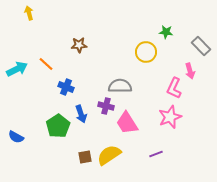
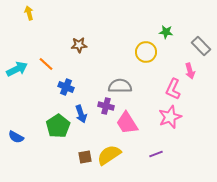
pink L-shape: moved 1 px left, 1 px down
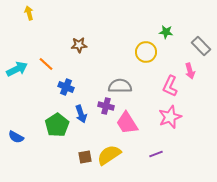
pink L-shape: moved 3 px left, 3 px up
green pentagon: moved 1 px left, 1 px up
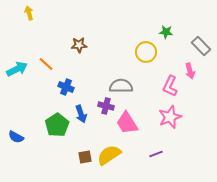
gray semicircle: moved 1 px right
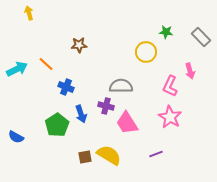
gray rectangle: moved 9 px up
pink star: rotated 20 degrees counterclockwise
yellow semicircle: rotated 65 degrees clockwise
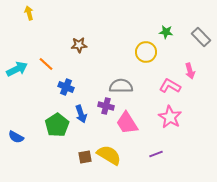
pink L-shape: rotated 95 degrees clockwise
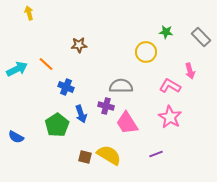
brown square: rotated 24 degrees clockwise
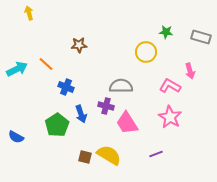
gray rectangle: rotated 30 degrees counterclockwise
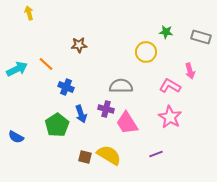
purple cross: moved 3 px down
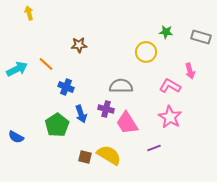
purple line: moved 2 px left, 6 px up
